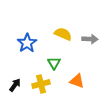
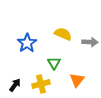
gray arrow: moved 3 px down
orange triangle: moved 1 px up; rotated 49 degrees clockwise
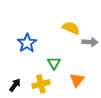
yellow semicircle: moved 8 px right, 6 px up
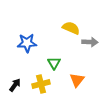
blue star: rotated 30 degrees clockwise
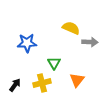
yellow cross: moved 1 px right, 1 px up
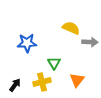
yellow cross: moved 1 px up
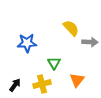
yellow semicircle: rotated 24 degrees clockwise
yellow cross: moved 2 px down
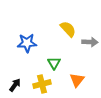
yellow semicircle: moved 3 px left, 1 px down
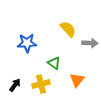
gray arrow: moved 1 px down
green triangle: rotated 24 degrees counterclockwise
yellow cross: moved 1 px left
